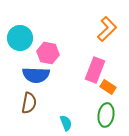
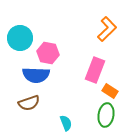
orange rectangle: moved 2 px right, 4 px down
brown semicircle: rotated 60 degrees clockwise
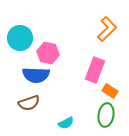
cyan semicircle: rotated 84 degrees clockwise
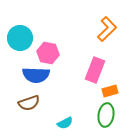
orange rectangle: rotated 49 degrees counterclockwise
cyan semicircle: moved 1 px left
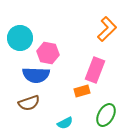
orange rectangle: moved 28 px left
green ellipse: rotated 20 degrees clockwise
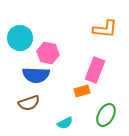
orange L-shape: moved 2 px left; rotated 50 degrees clockwise
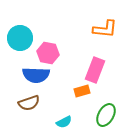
cyan semicircle: moved 1 px left, 1 px up
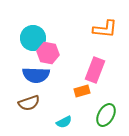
cyan circle: moved 13 px right
